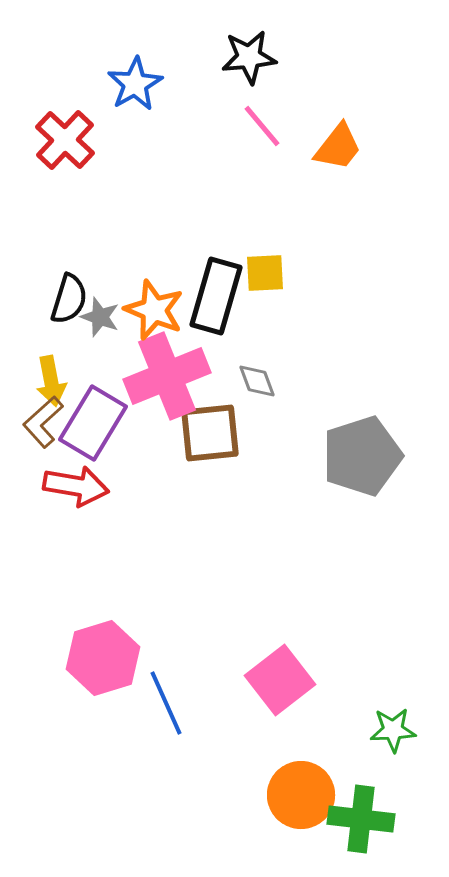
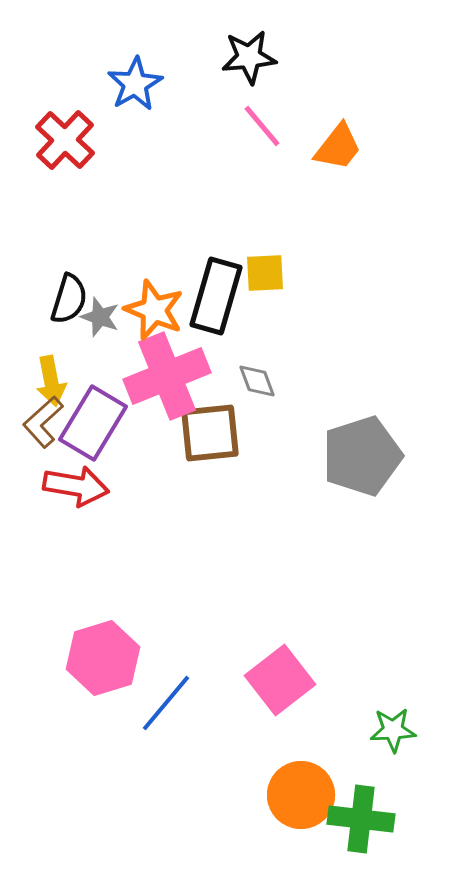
blue line: rotated 64 degrees clockwise
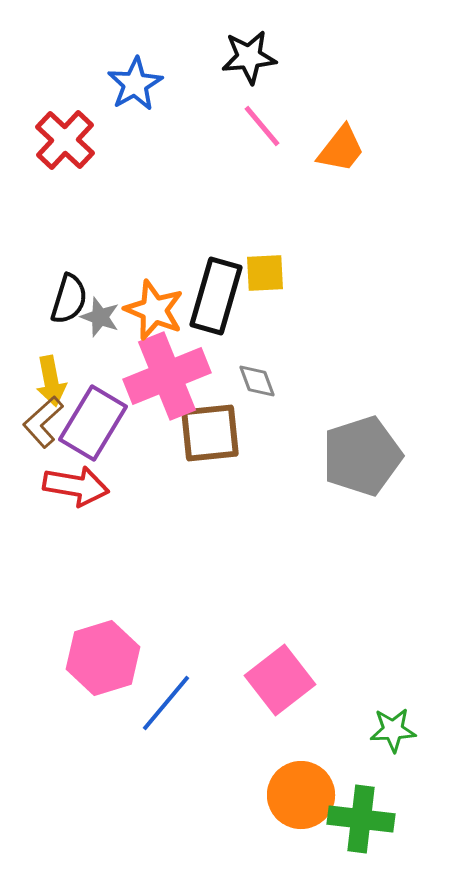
orange trapezoid: moved 3 px right, 2 px down
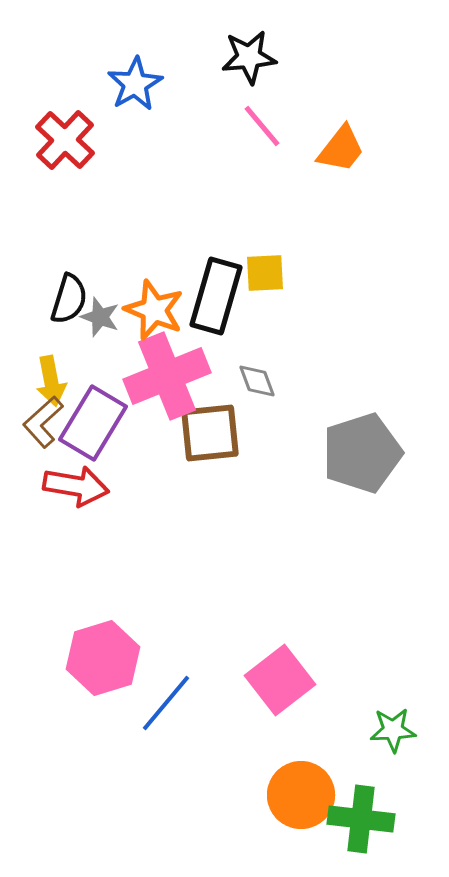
gray pentagon: moved 3 px up
